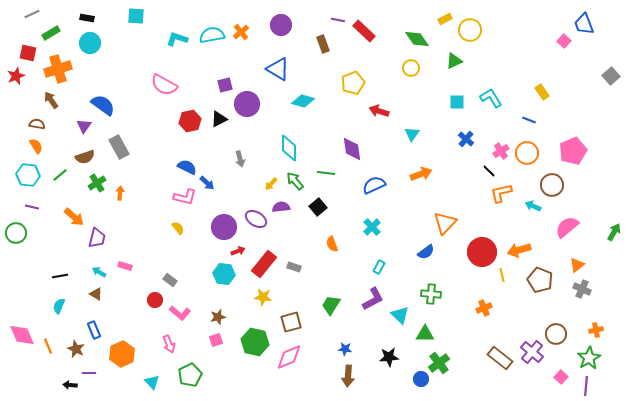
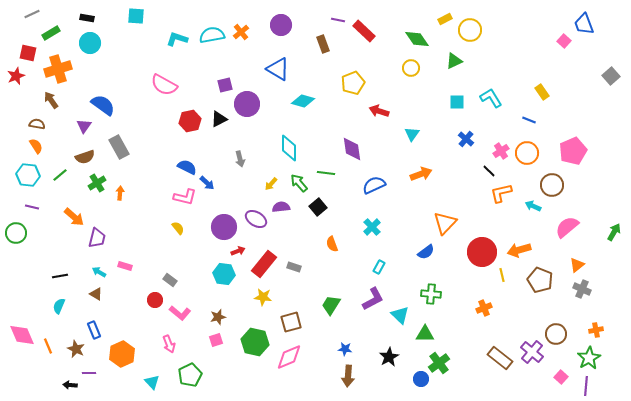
green arrow at (295, 181): moved 4 px right, 2 px down
black star at (389, 357): rotated 24 degrees counterclockwise
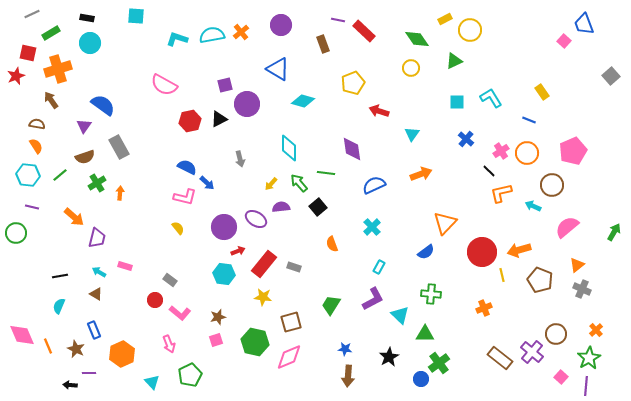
orange cross at (596, 330): rotated 32 degrees counterclockwise
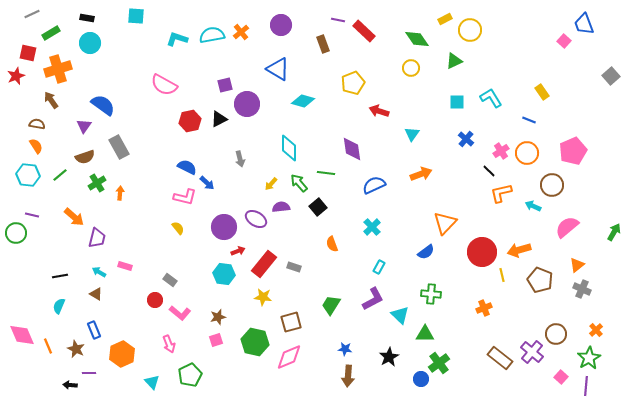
purple line at (32, 207): moved 8 px down
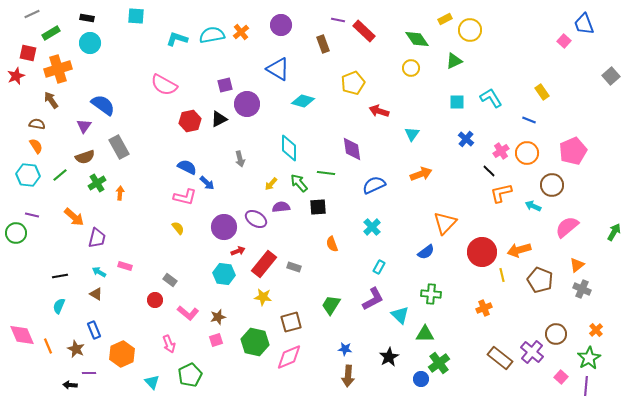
black square at (318, 207): rotated 36 degrees clockwise
pink L-shape at (180, 313): moved 8 px right
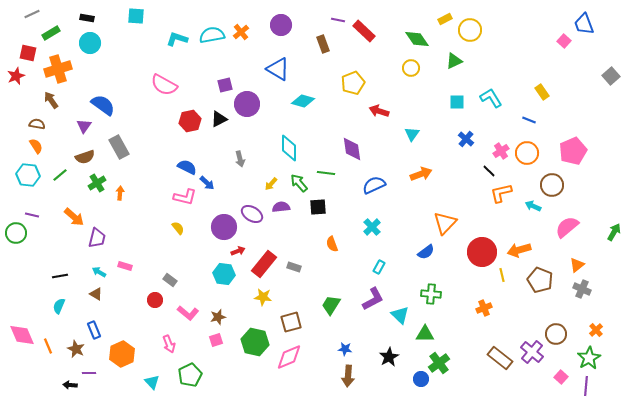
purple ellipse at (256, 219): moved 4 px left, 5 px up
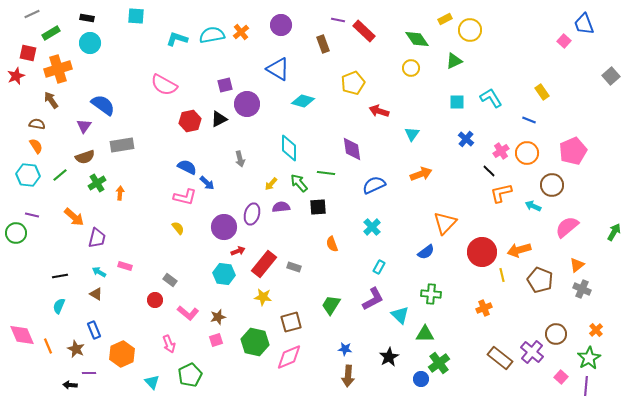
gray rectangle at (119, 147): moved 3 px right, 2 px up; rotated 70 degrees counterclockwise
purple ellipse at (252, 214): rotated 75 degrees clockwise
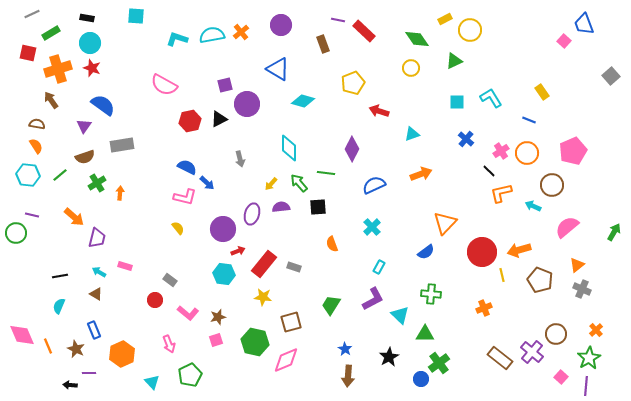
red star at (16, 76): moved 76 px right, 8 px up; rotated 30 degrees counterclockwise
cyan triangle at (412, 134): rotated 35 degrees clockwise
purple diamond at (352, 149): rotated 35 degrees clockwise
purple circle at (224, 227): moved 1 px left, 2 px down
blue star at (345, 349): rotated 24 degrees clockwise
pink diamond at (289, 357): moved 3 px left, 3 px down
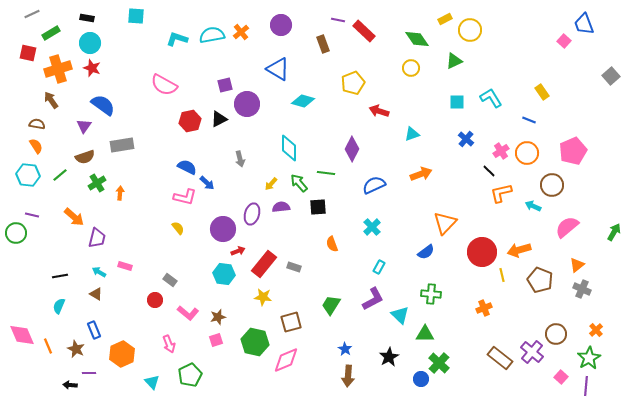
green cross at (439, 363): rotated 10 degrees counterclockwise
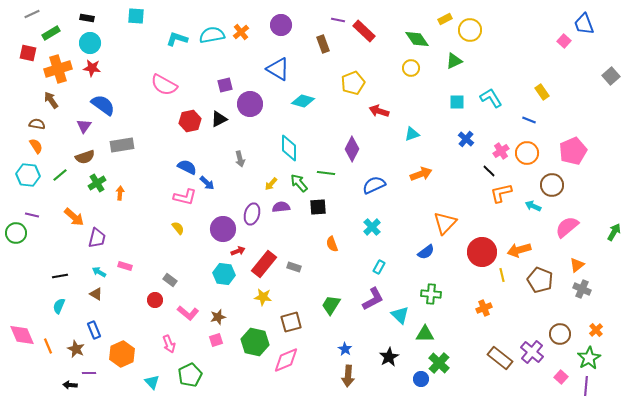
red star at (92, 68): rotated 12 degrees counterclockwise
purple circle at (247, 104): moved 3 px right
brown circle at (556, 334): moved 4 px right
